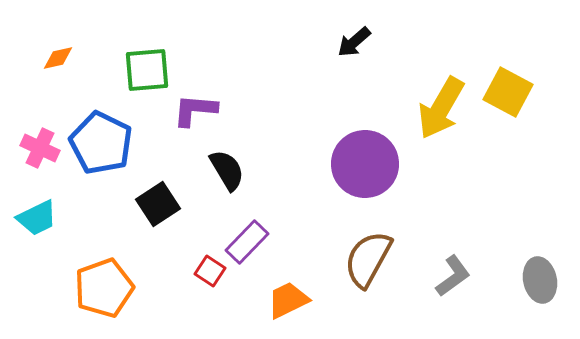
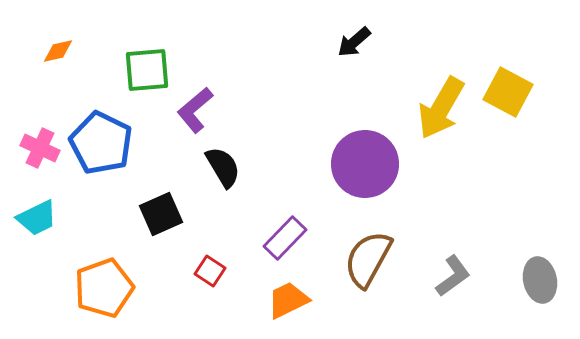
orange diamond: moved 7 px up
purple L-shape: rotated 45 degrees counterclockwise
black semicircle: moved 4 px left, 3 px up
black square: moved 3 px right, 10 px down; rotated 9 degrees clockwise
purple rectangle: moved 38 px right, 4 px up
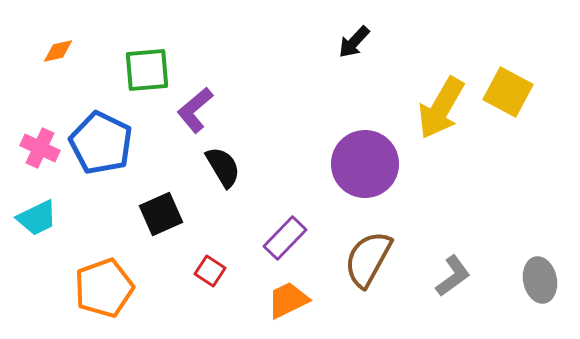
black arrow: rotated 6 degrees counterclockwise
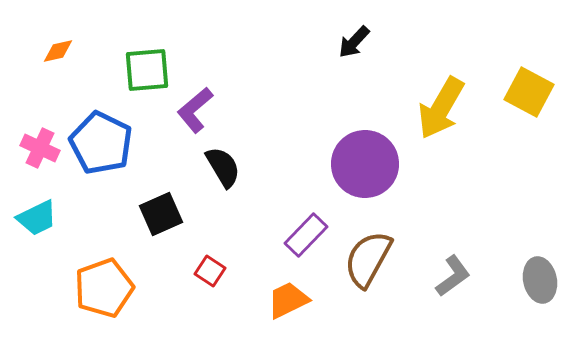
yellow square: moved 21 px right
purple rectangle: moved 21 px right, 3 px up
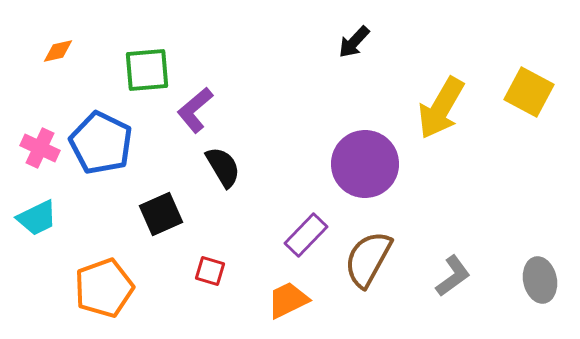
red square: rotated 16 degrees counterclockwise
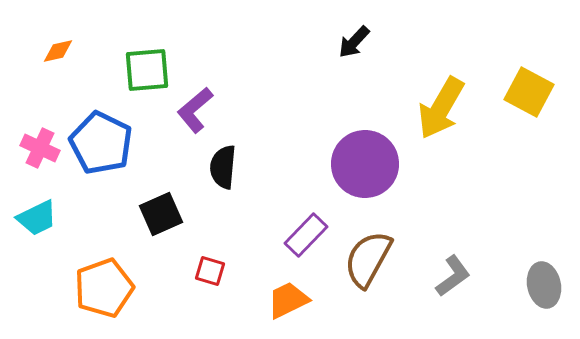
black semicircle: rotated 144 degrees counterclockwise
gray ellipse: moved 4 px right, 5 px down
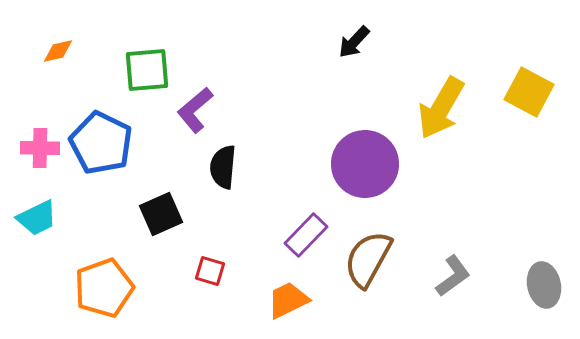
pink cross: rotated 24 degrees counterclockwise
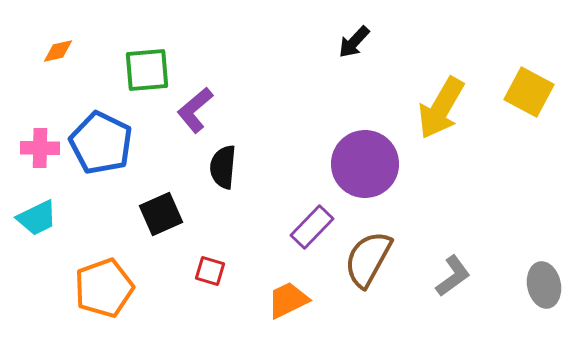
purple rectangle: moved 6 px right, 8 px up
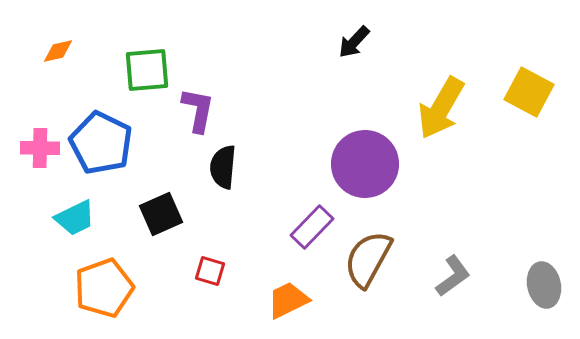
purple L-shape: moved 3 px right; rotated 141 degrees clockwise
cyan trapezoid: moved 38 px right
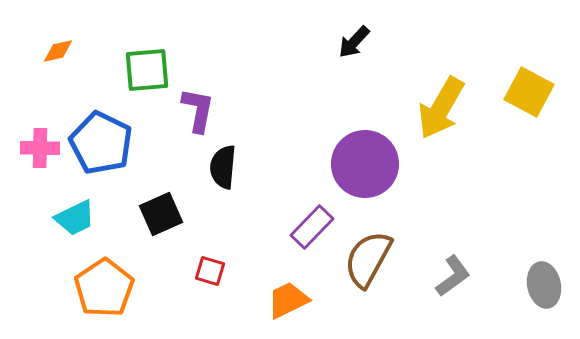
orange pentagon: rotated 14 degrees counterclockwise
